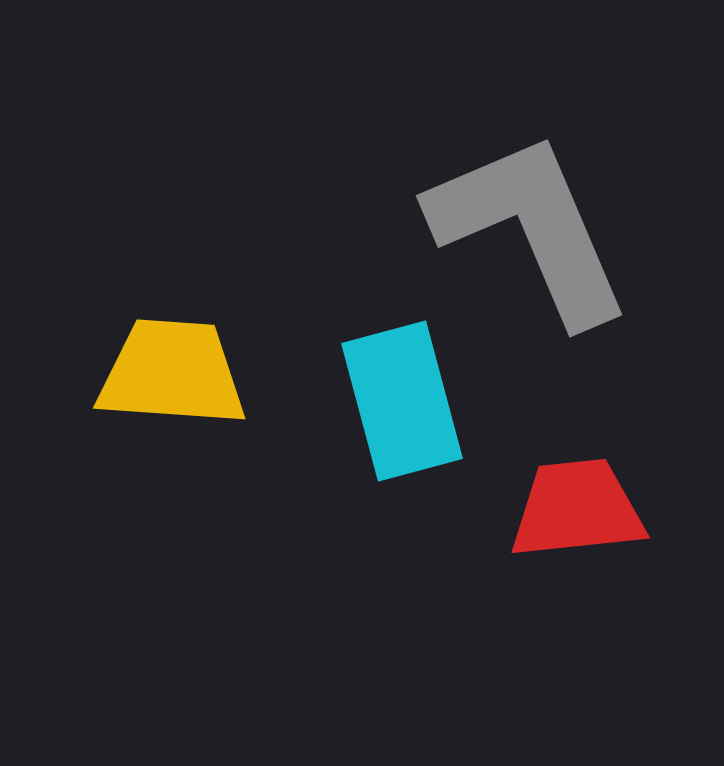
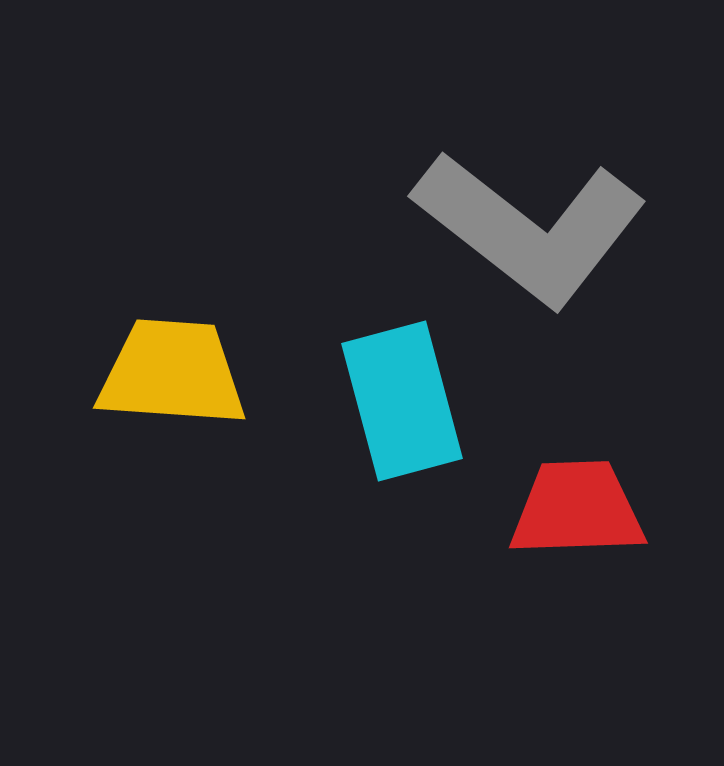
gray L-shape: rotated 151 degrees clockwise
red trapezoid: rotated 4 degrees clockwise
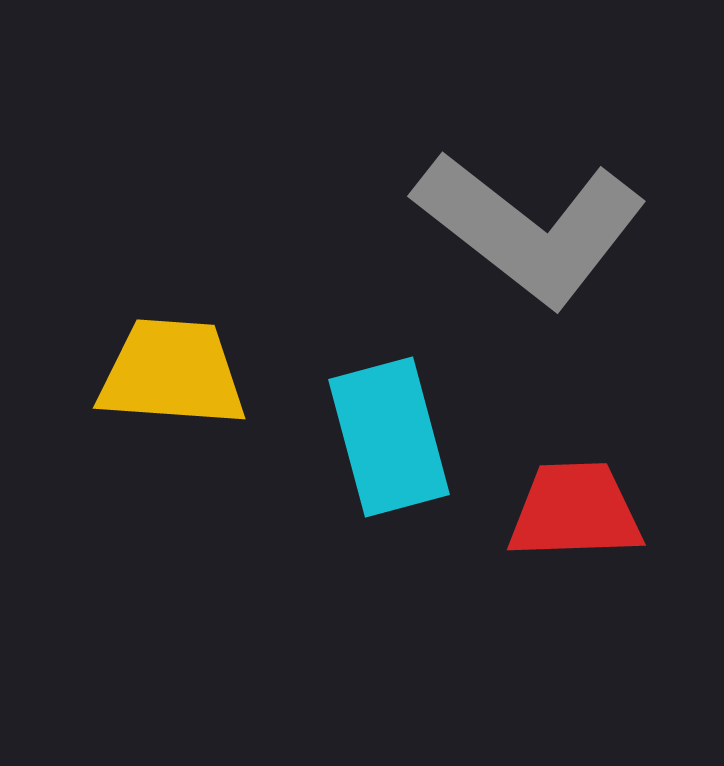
cyan rectangle: moved 13 px left, 36 px down
red trapezoid: moved 2 px left, 2 px down
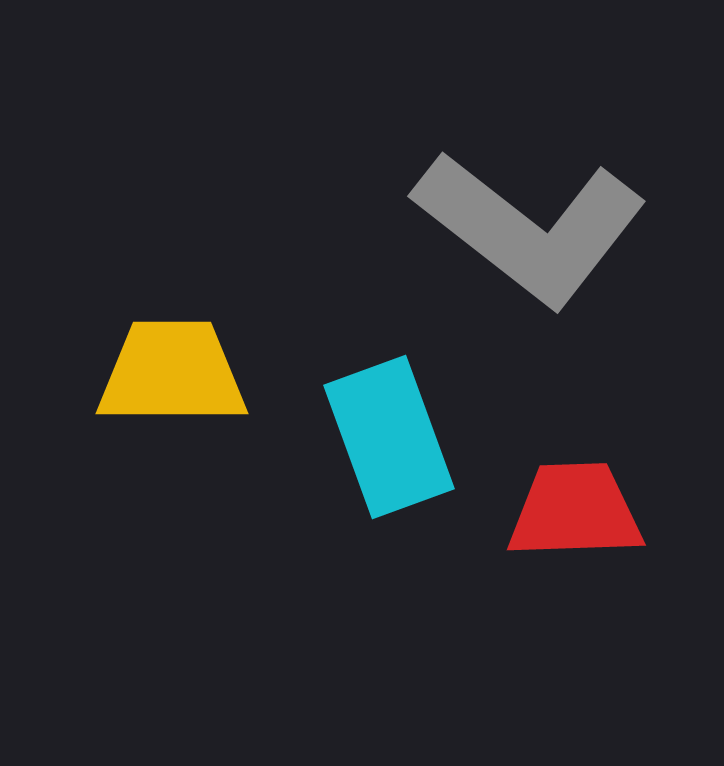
yellow trapezoid: rotated 4 degrees counterclockwise
cyan rectangle: rotated 5 degrees counterclockwise
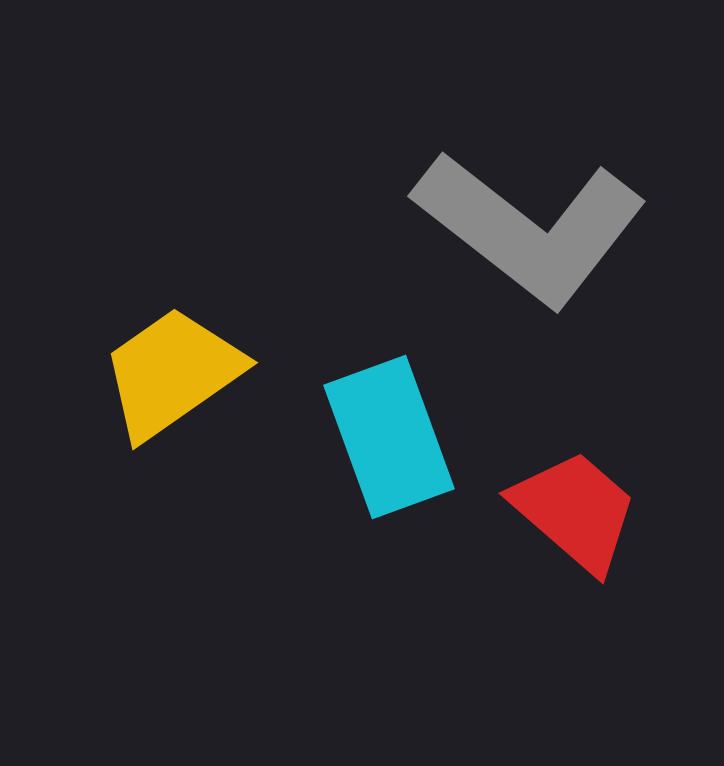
yellow trapezoid: rotated 35 degrees counterclockwise
red trapezoid: rotated 43 degrees clockwise
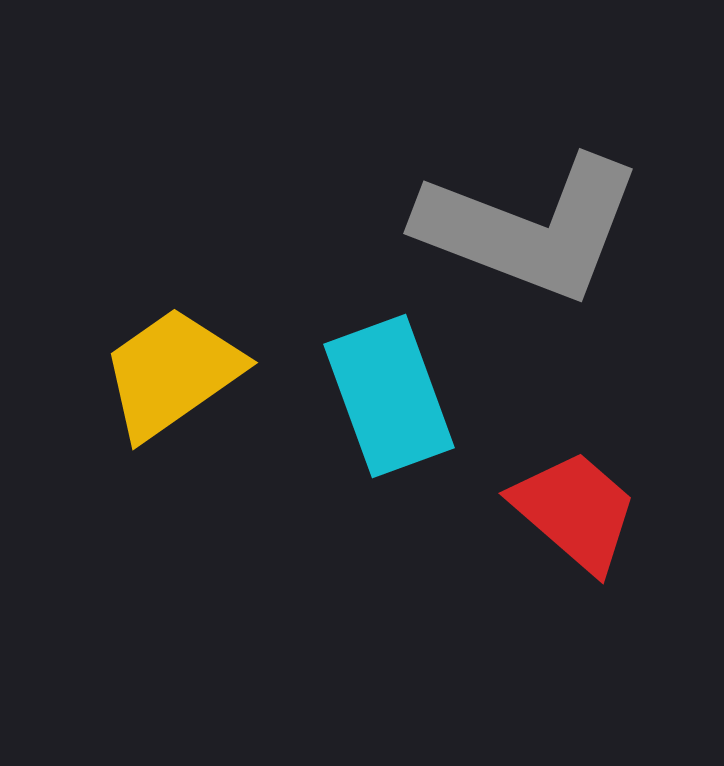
gray L-shape: rotated 17 degrees counterclockwise
cyan rectangle: moved 41 px up
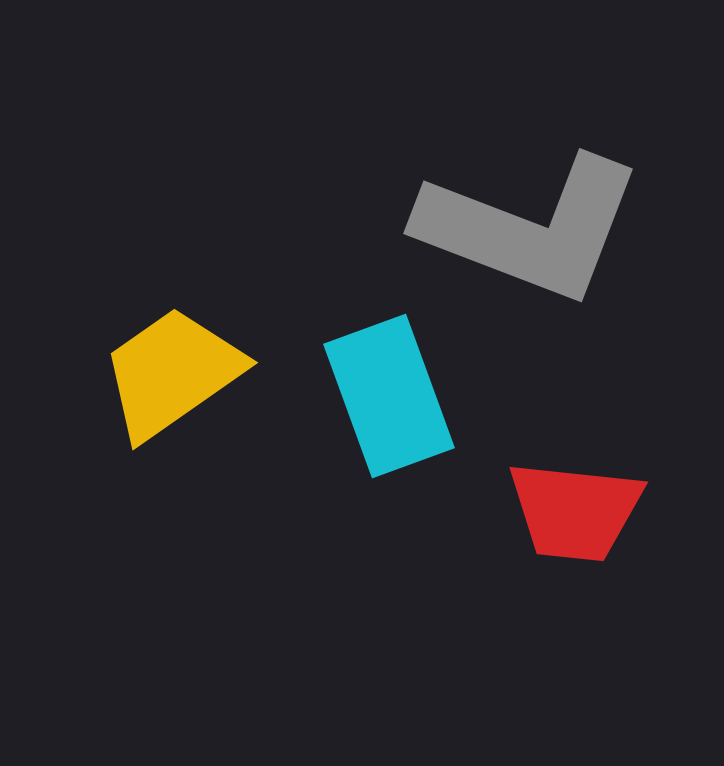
red trapezoid: rotated 145 degrees clockwise
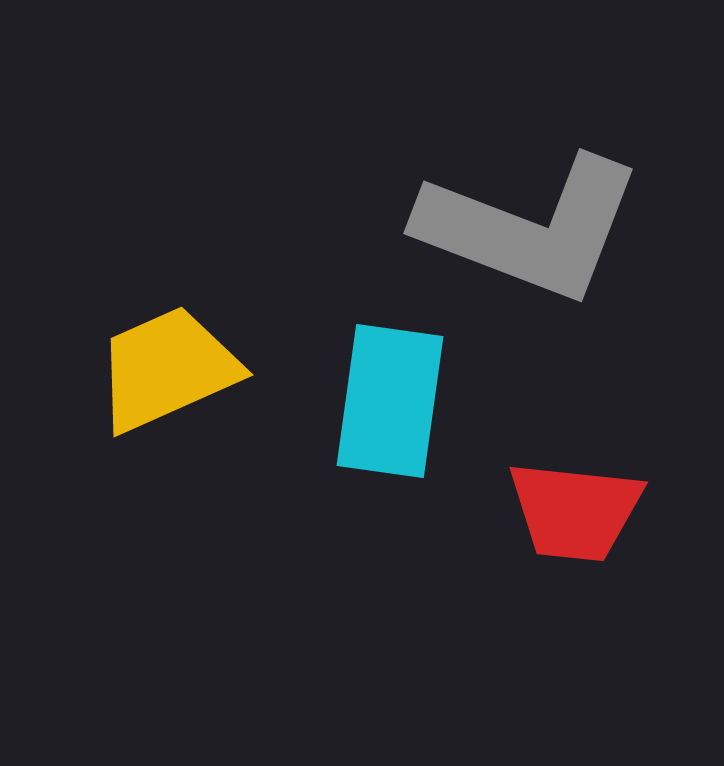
yellow trapezoid: moved 5 px left, 4 px up; rotated 11 degrees clockwise
cyan rectangle: moved 1 px right, 5 px down; rotated 28 degrees clockwise
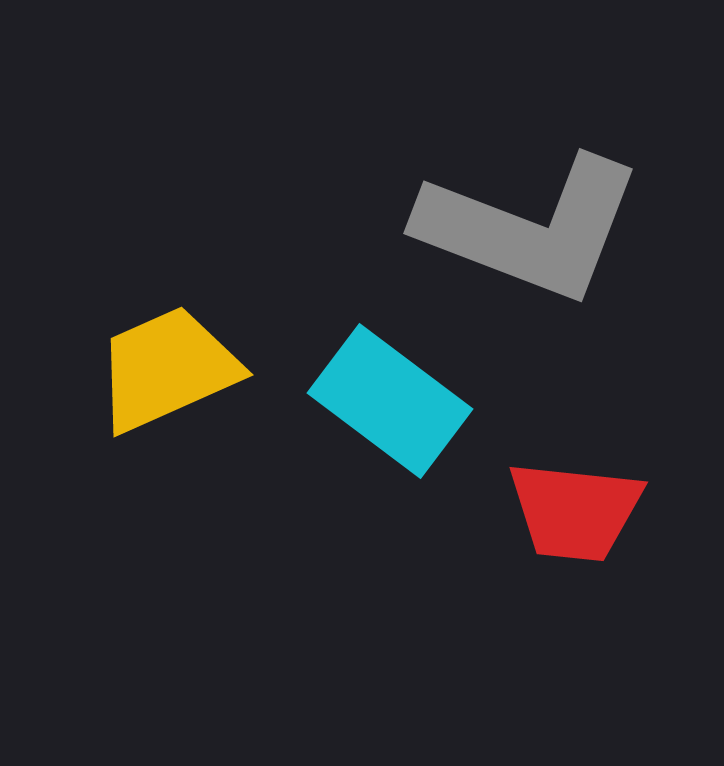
cyan rectangle: rotated 61 degrees counterclockwise
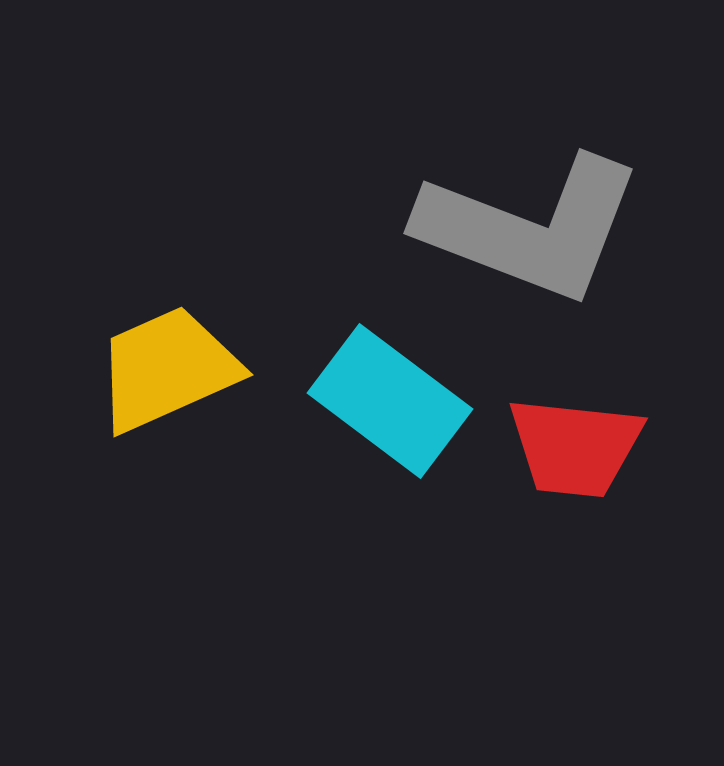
red trapezoid: moved 64 px up
